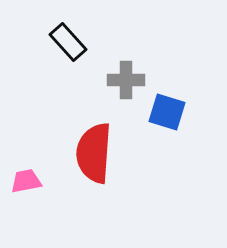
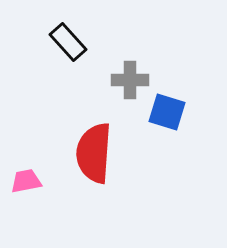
gray cross: moved 4 px right
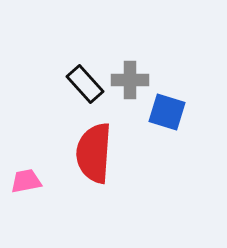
black rectangle: moved 17 px right, 42 px down
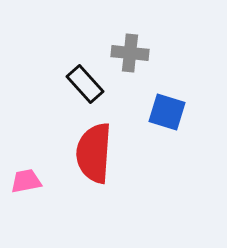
gray cross: moved 27 px up; rotated 6 degrees clockwise
